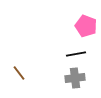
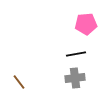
pink pentagon: moved 2 px up; rotated 25 degrees counterclockwise
brown line: moved 9 px down
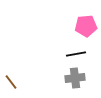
pink pentagon: moved 2 px down
brown line: moved 8 px left
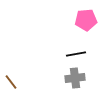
pink pentagon: moved 6 px up
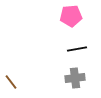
pink pentagon: moved 15 px left, 4 px up
black line: moved 1 px right, 5 px up
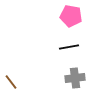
pink pentagon: rotated 15 degrees clockwise
black line: moved 8 px left, 2 px up
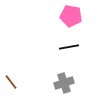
gray cross: moved 11 px left, 5 px down; rotated 12 degrees counterclockwise
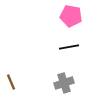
brown line: rotated 14 degrees clockwise
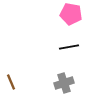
pink pentagon: moved 2 px up
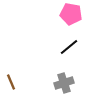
black line: rotated 30 degrees counterclockwise
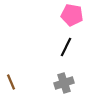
pink pentagon: moved 1 px right, 1 px down
black line: moved 3 px left; rotated 24 degrees counterclockwise
